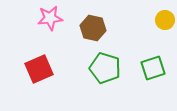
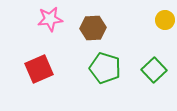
pink star: moved 1 px down
brown hexagon: rotated 15 degrees counterclockwise
green square: moved 1 px right, 2 px down; rotated 25 degrees counterclockwise
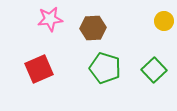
yellow circle: moved 1 px left, 1 px down
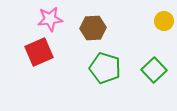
red square: moved 17 px up
